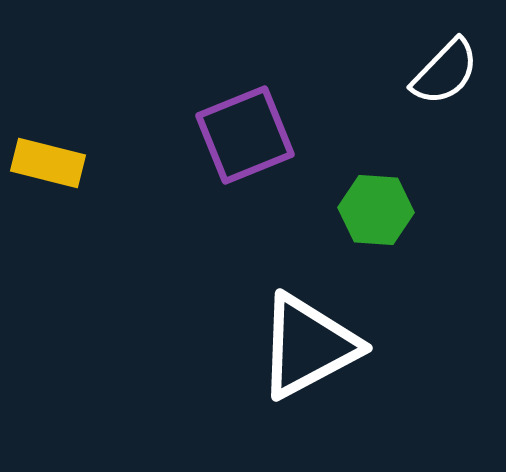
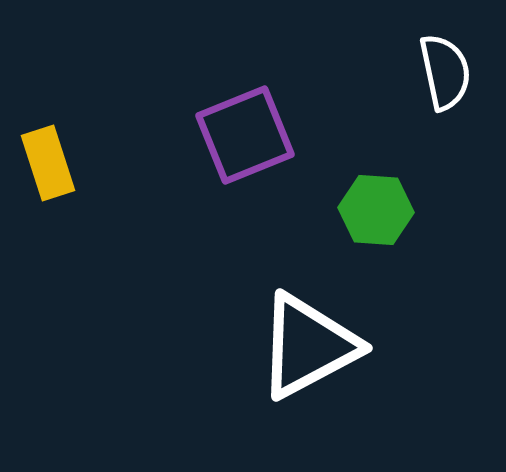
white semicircle: rotated 56 degrees counterclockwise
yellow rectangle: rotated 58 degrees clockwise
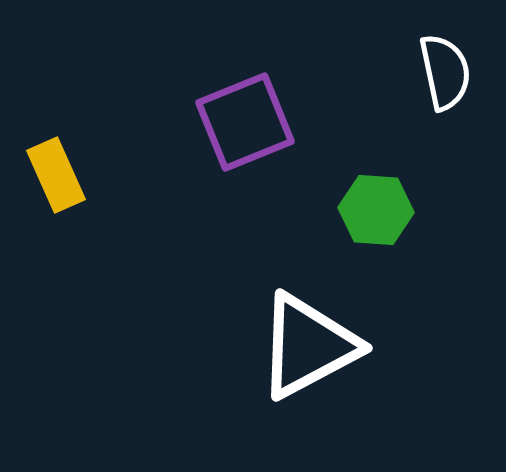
purple square: moved 13 px up
yellow rectangle: moved 8 px right, 12 px down; rotated 6 degrees counterclockwise
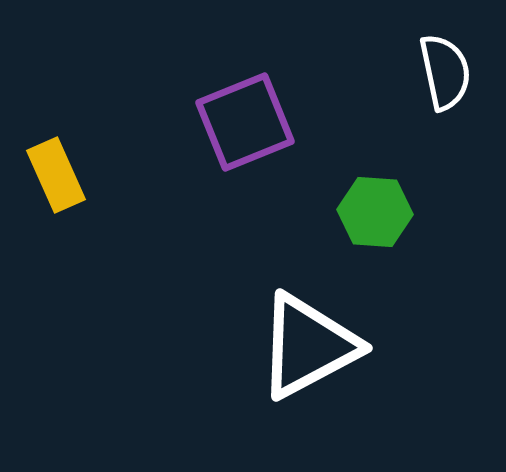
green hexagon: moved 1 px left, 2 px down
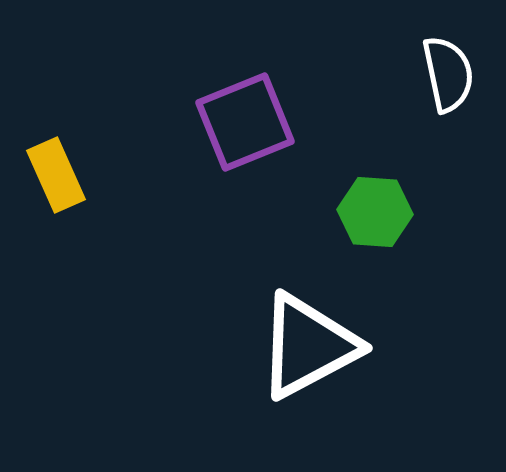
white semicircle: moved 3 px right, 2 px down
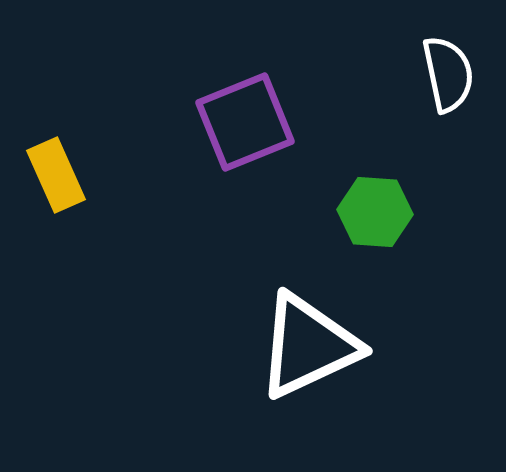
white triangle: rotated 3 degrees clockwise
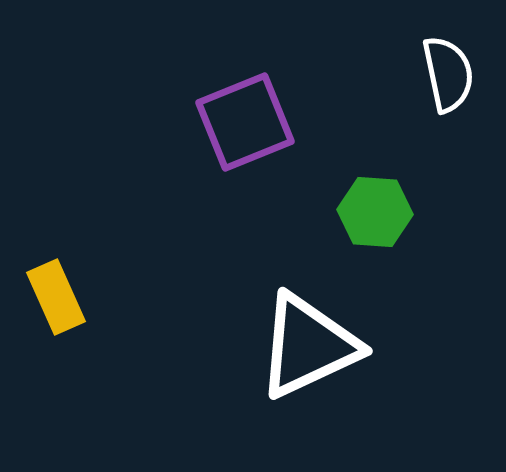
yellow rectangle: moved 122 px down
